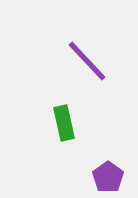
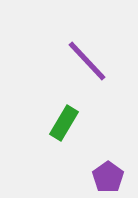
green rectangle: rotated 44 degrees clockwise
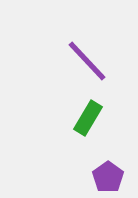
green rectangle: moved 24 px right, 5 px up
